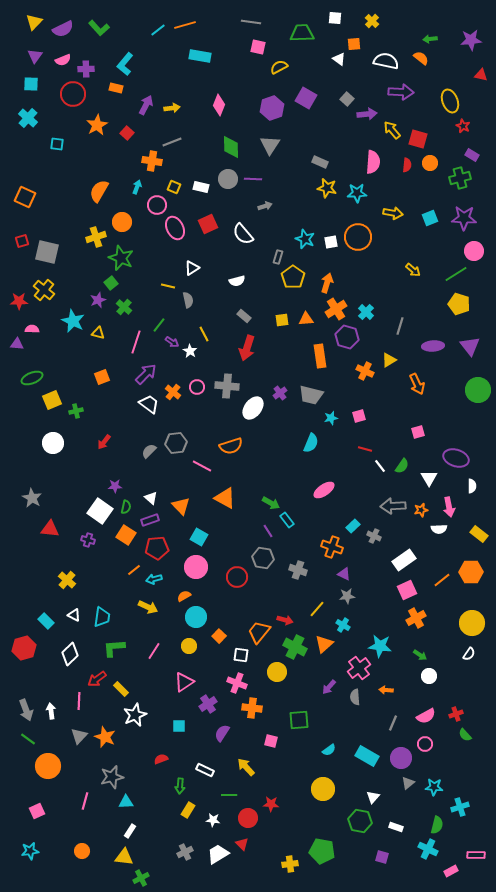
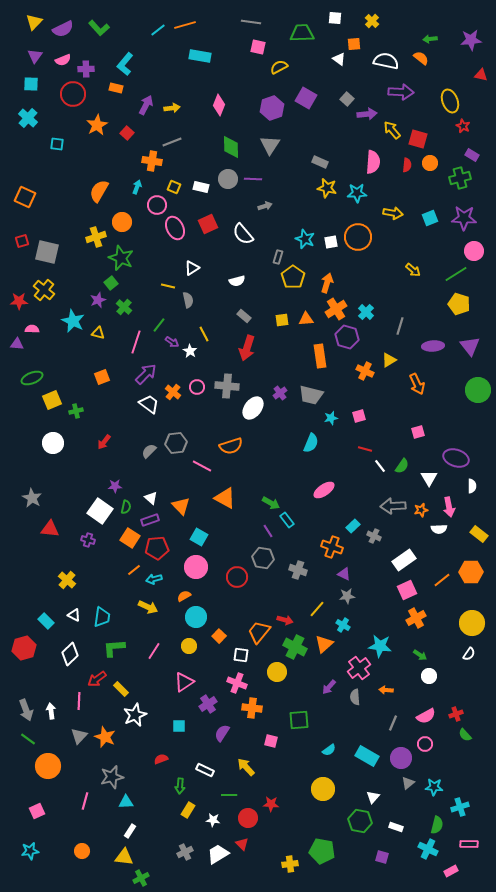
orange square at (126, 535): moved 4 px right, 3 px down
pink rectangle at (476, 855): moved 7 px left, 11 px up
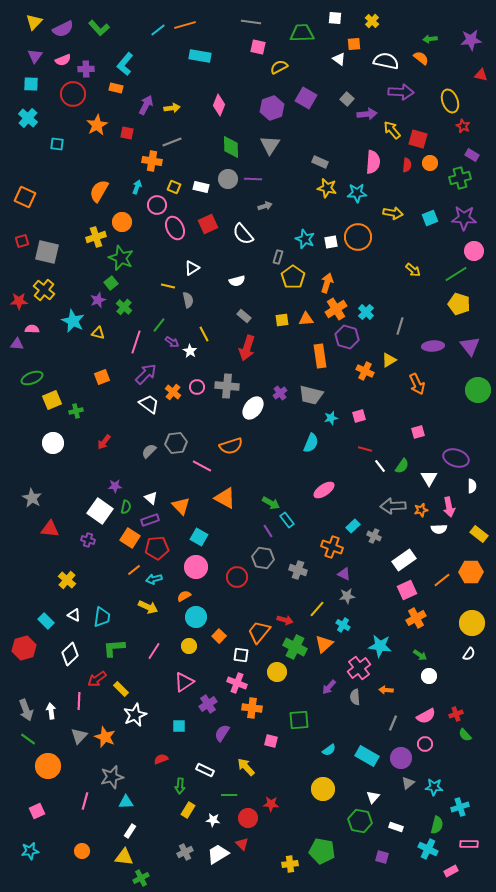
red square at (127, 133): rotated 32 degrees counterclockwise
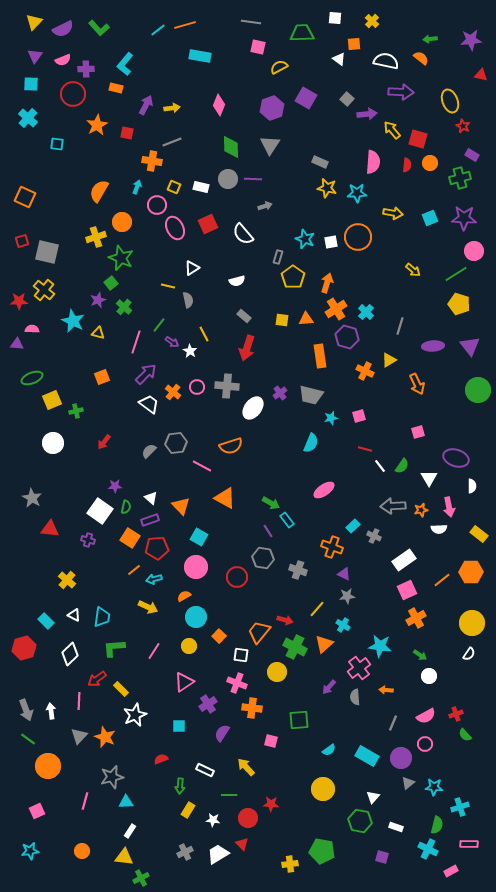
yellow square at (282, 320): rotated 16 degrees clockwise
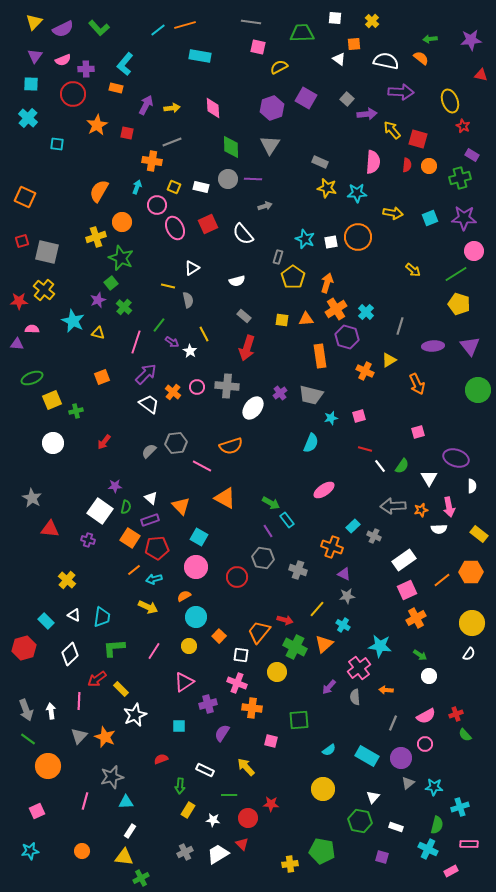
pink diamond at (219, 105): moved 6 px left, 3 px down; rotated 25 degrees counterclockwise
orange circle at (430, 163): moved 1 px left, 3 px down
purple cross at (208, 704): rotated 18 degrees clockwise
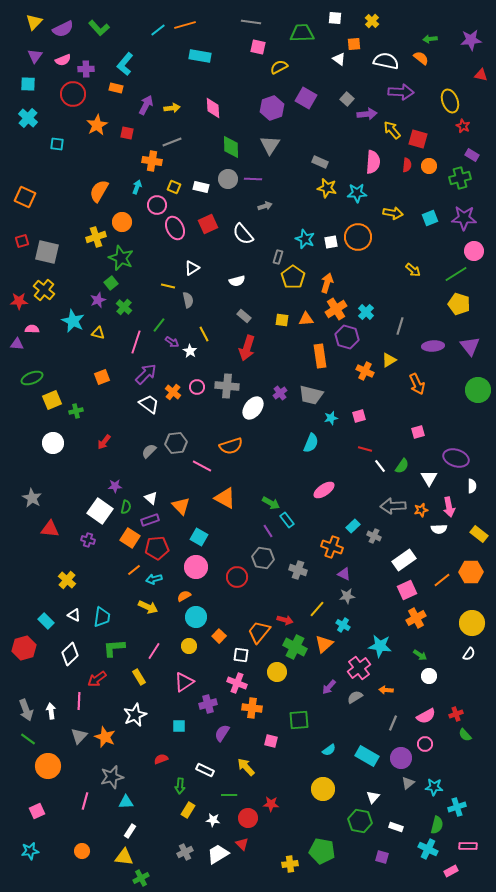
cyan square at (31, 84): moved 3 px left
yellow rectangle at (121, 689): moved 18 px right, 12 px up; rotated 14 degrees clockwise
gray semicircle at (355, 697): rotated 63 degrees clockwise
cyan cross at (460, 807): moved 3 px left
pink rectangle at (469, 844): moved 1 px left, 2 px down
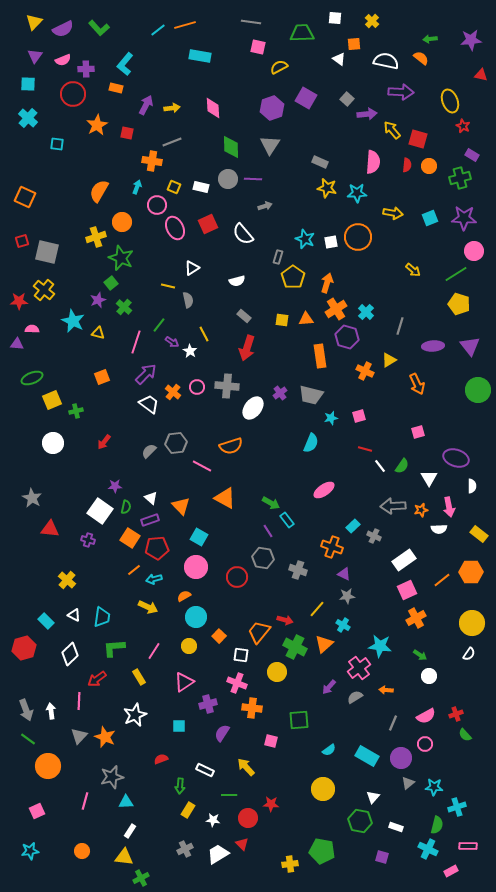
gray cross at (185, 852): moved 3 px up
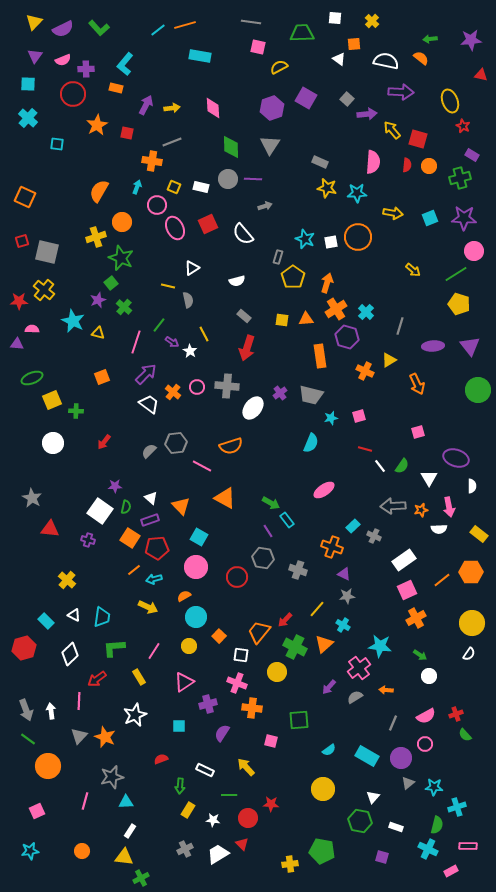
green cross at (76, 411): rotated 16 degrees clockwise
red arrow at (285, 620): rotated 119 degrees clockwise
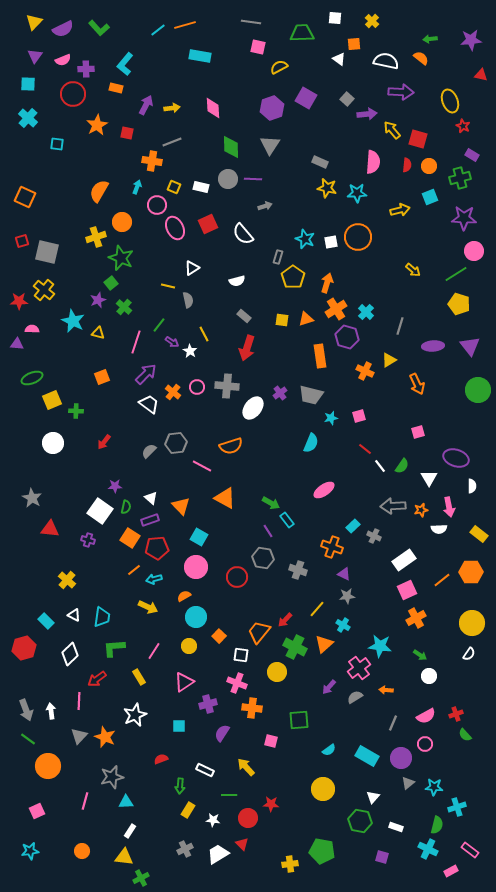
yellow arrow at (393, 213): moved 7 px right, 3 px up; rotated 24 degrees counterclockwise
cyan square at (430, 218): moved 21 px up
orange triangle at (306, 319): rotated 14 degrees counterclockwise
red line at (365, 449): rotated 24 degrees clockwise
pink rectangle at (468, 846): moved 2 px right, 4 px down; rotated 36 degrees clockwise
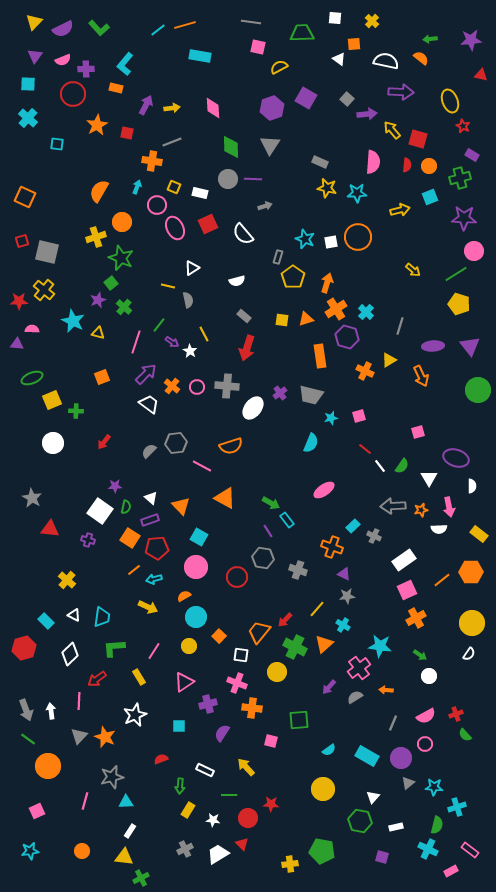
white rectangle at (201, 187): moved 1 px left, 6 px down
orange arrow at (417, 384): moved 4 px right, 8 px up
orange cross at (173, 392): moved 1 px left, 6 px up
white rectangle at (396, 827): rotated 32 degrees counterclockwise
